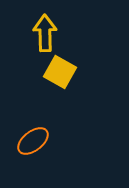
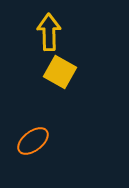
yellow arrow: moved 4 px right, 1 px up
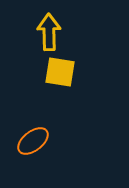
yellow square: rotated 20 degrees counterclockwise
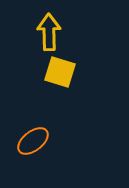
yellow square: rotated 8 degrees clockwise
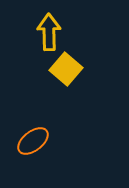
yellow square: moved 6 px right, 3 px up; rotated 24 degrees clockwise
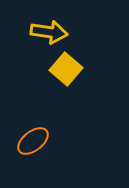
yellow arrow: rotated 99 degrees clockwise
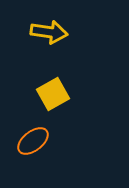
yellow square: moved 13 px left, 25 px down; rotated 20 degrees clockwise
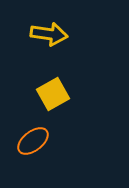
yellow arrow: moved 2 px down
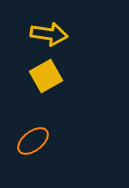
yellow square: moved 7 px left, 18 px up
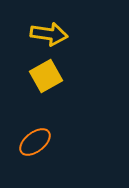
orange ellipse: moved 2 px right, 1 px down
